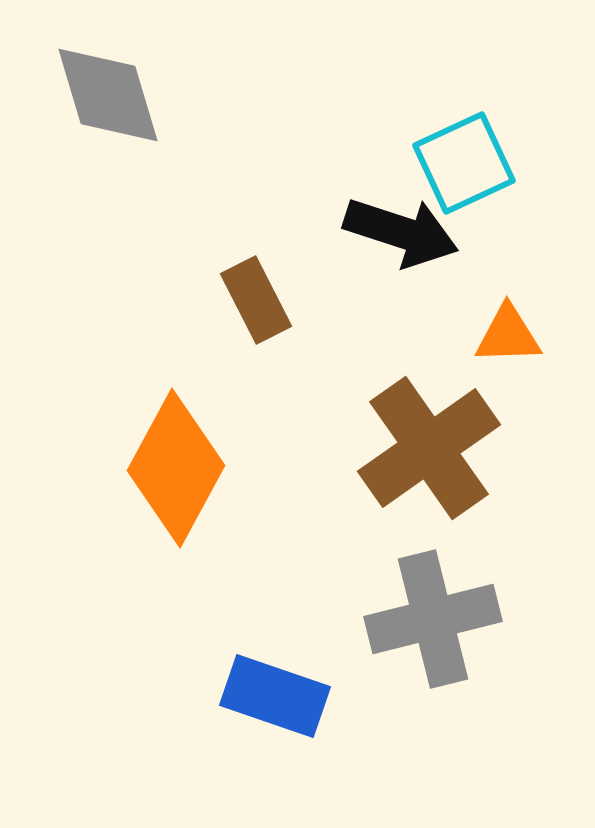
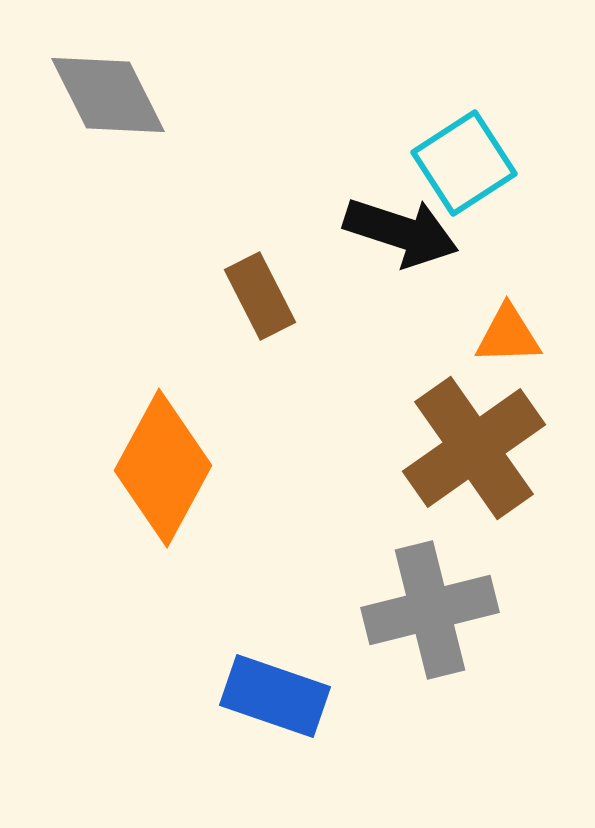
gray diamond: rotated 10 degrees counterclockwise
cyan square: rotated 8 degrees counterclockwise
brown rectangle: moved 4 px right, 4 px up
brown cross: moved 45 px right
orange diamond: moved 13 px left
gray cross: moved 3 px left, 9 px up
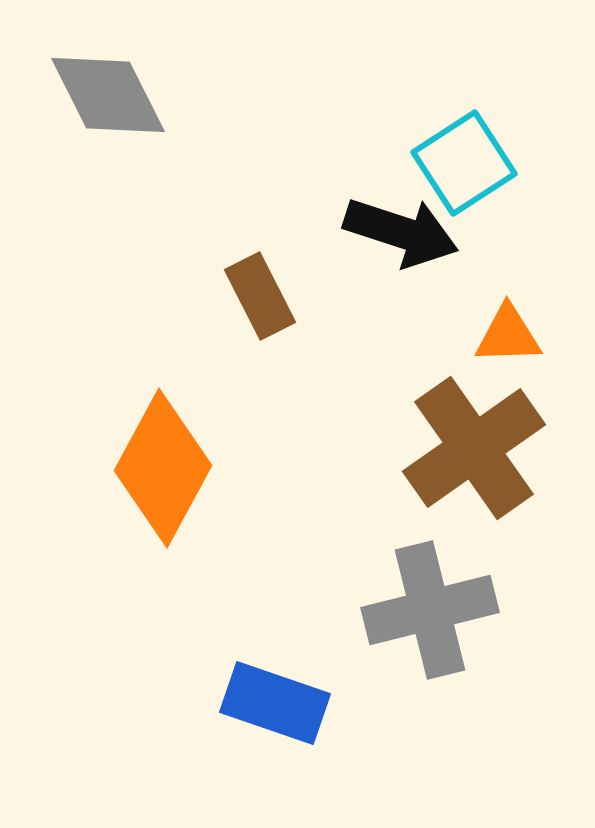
blue rectangle: moved 7 px down
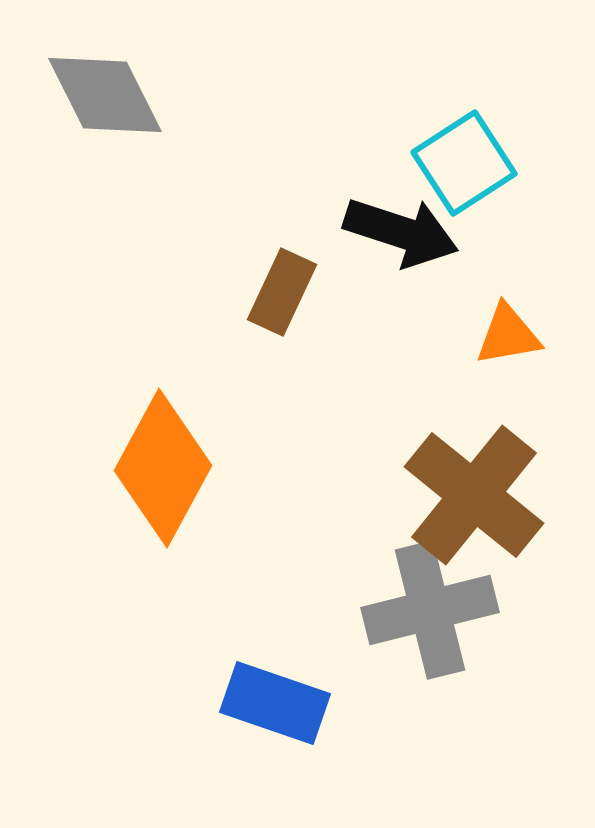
gray diamond: moved 3 px left
brown rectangle: moved 22 px right, 4 px up; rotated 52 degrees clockwise
orange triangle: rotated 8 degrees counterclockwise
brown cross: moved 47 px down; rotated 16 degrees counterclockwise
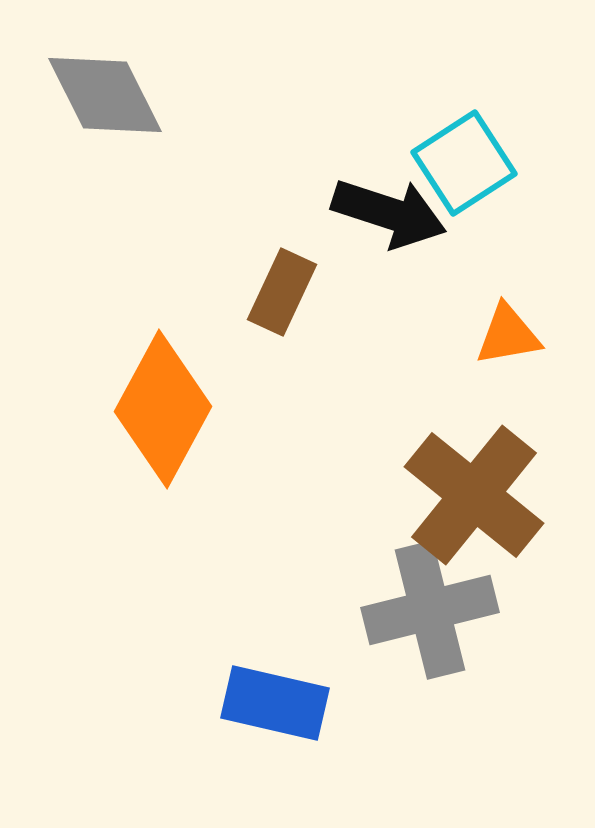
black arrow: moved 12 px left, 19 px up
orange diamond: moved 59 px up
blue rectangle: rotated 6 degrees counterclockwise
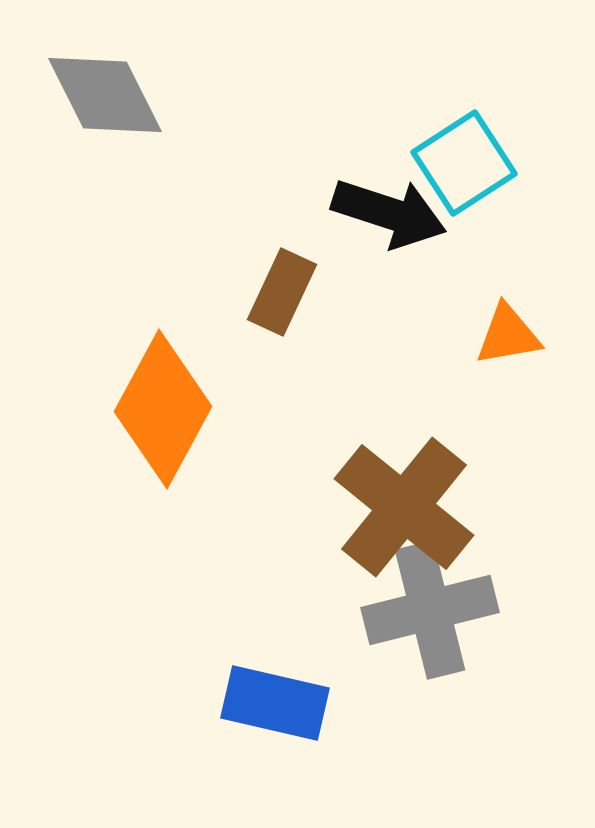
brown cross: moved 70 px left, 12 px down
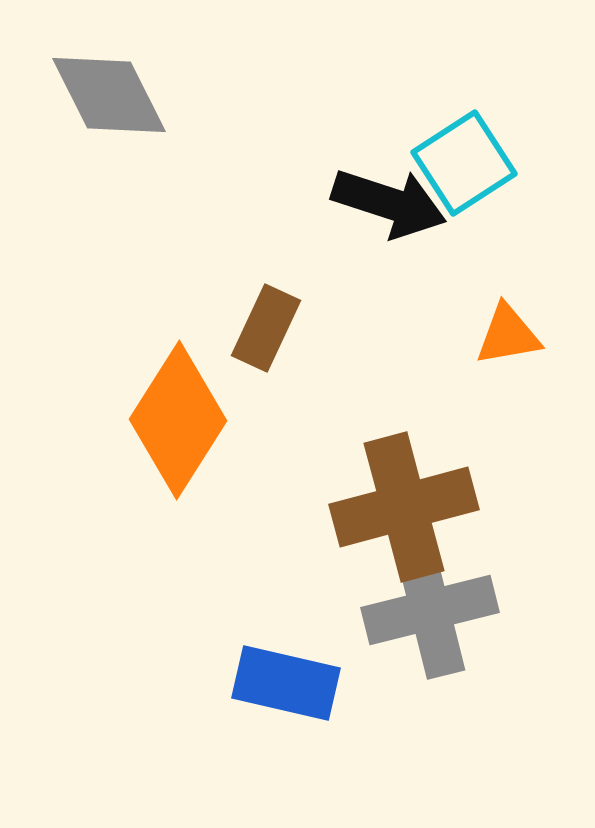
gray diamond: moved 4 px right
black arrow: moved 10 px up
brown rectangle: moved 16 px left, 36 px down
orange diamond: moved 15 px right, 11 px down; rotated 4 degrees clockwise
brown cross: rotated 36 degrees clockwise
blue rectangle: moved 11 px right, 20 px up
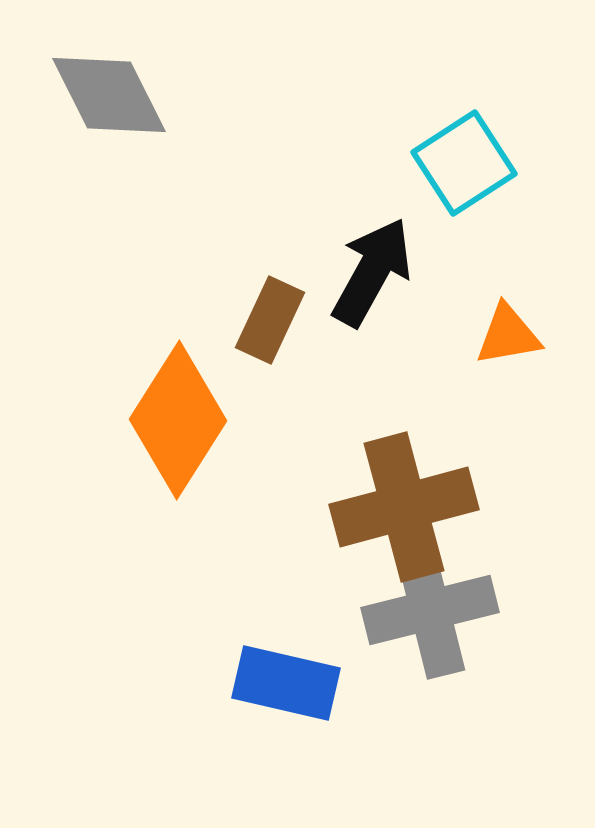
black arrow: moved 17 px left, 69 px down; rotated 79 degrees counterclockwise
brown rectangle: moved 4 px right, 8 px up
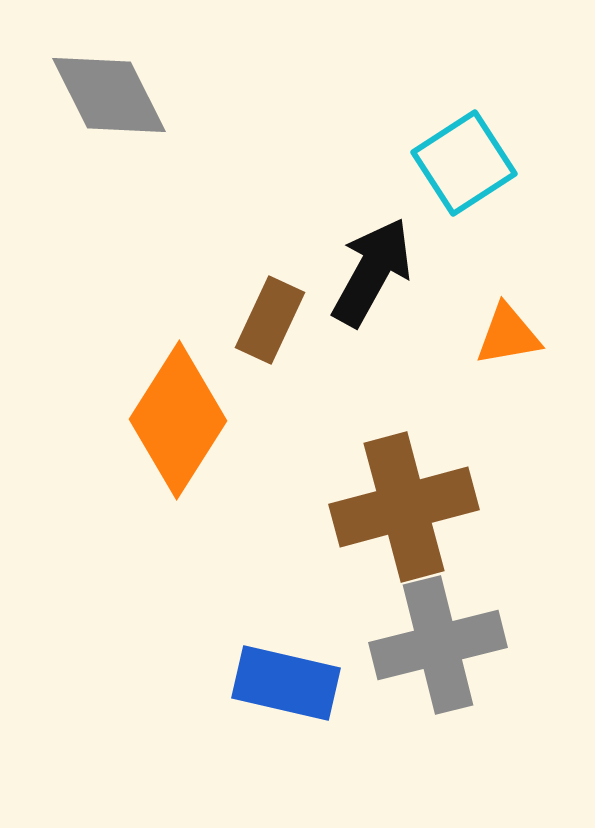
gray cross: moved 8 px right, 35 px down
